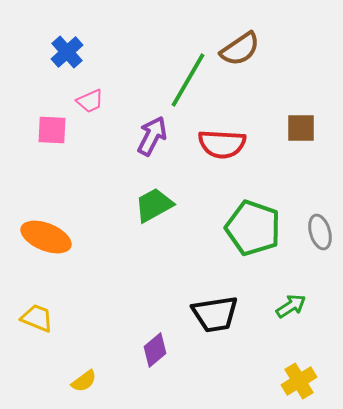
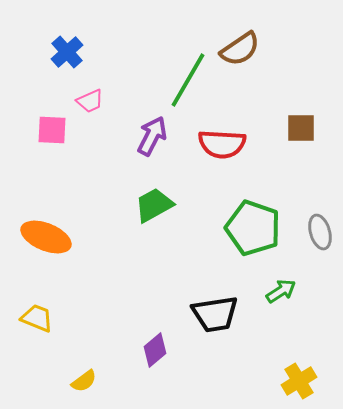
green arrow: moved 10 px left, 15 px up
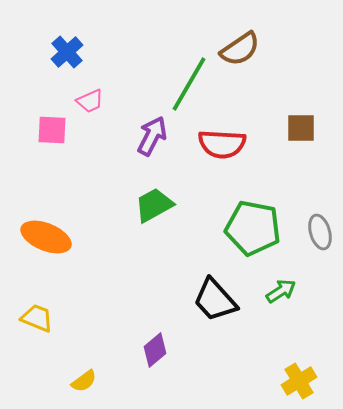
green line: moved 1 px right, 4 px down
green pentagon: rotated 8 degrees counterclockwise
black trapezoid: moved 14 px up; rotated 57 degrees clockwise
